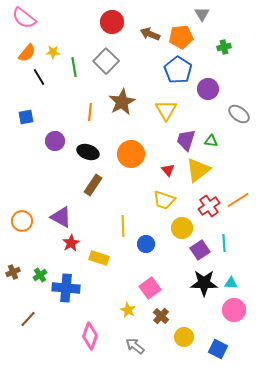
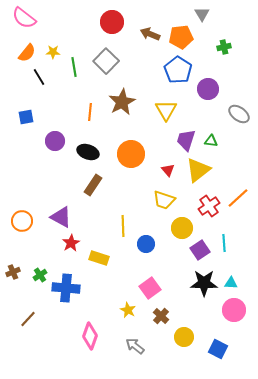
orange line at (238, 200): moved 2 px up; rotated 10 degrees counterclockwise
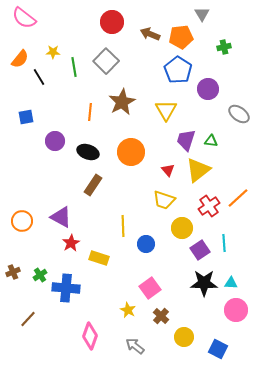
orange semicircle at (27, 53): moved 7 px left, 6 px down
orange circle at (131, 154): moved 2 px up
pink circle at (234, 310): moved 2 px right
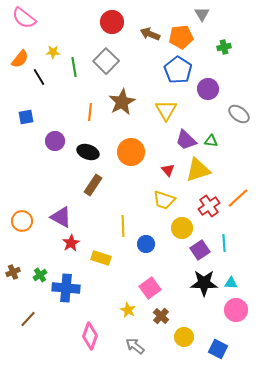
purple trapezoid at (186, 140): rotated 65 degrees counterclockwise
yellow triangle at (198, 170): rotated 20 degrees clockwise
yellow rectangle at (99, 258): moved 2 px right
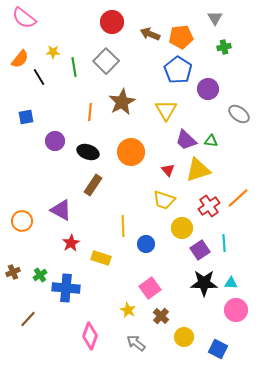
gray triangle at (202, 14): moved 13 px right, 4 px down
purple triangle at (61, 217): moved 7 px up
gray arrow at (135, 346): moved 1 px right, 3 px up
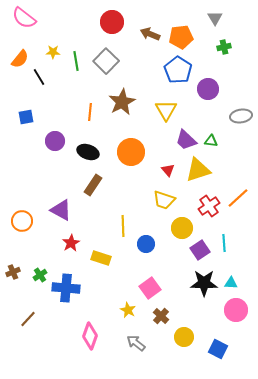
green line at (74, 67): moved 2 px right, 6 px up
gray ellipse at (239, 114): moved 2 px right, 2 px down; rotated 45 degrees counterclockwise
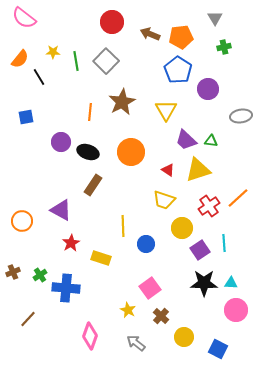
purple circle at (55, 141): moved 6 px right, 1 px down
red triangle at (168, 170): rotated 16 degrees counterclockwise
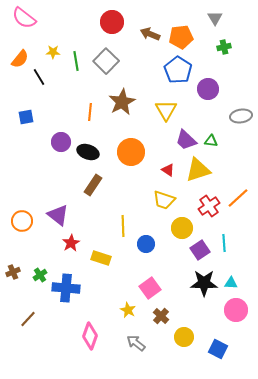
purple triangle at (61, 210): moved 3 px left, 5 px down; rotated 10 degrees clockwise
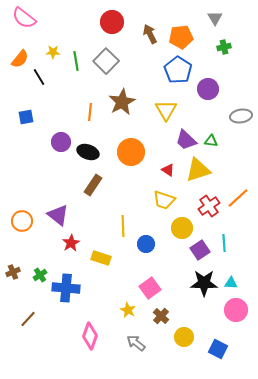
brown arrow at (150, 34): rotated 42 degrees clockwise
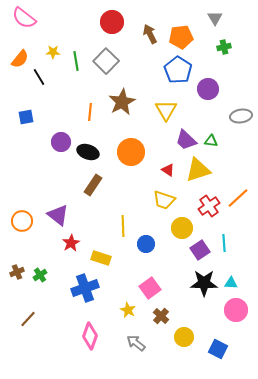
brown cross at (13, 272): moved 4 px right
blue cross at (66, 288): moved 19 px right; rotated 24 degrees counterclockwise
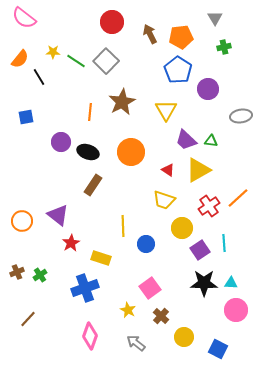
green line at (76, 61): rotated 48 degrees counterclockwise
yellow triangle at (198, 170): rotated 12 degrees counterclockwise
